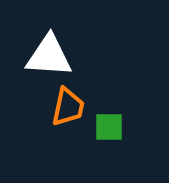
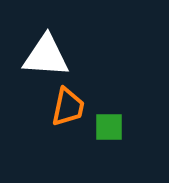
white triangle: moved 3 px left
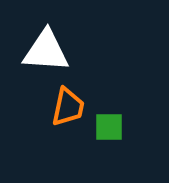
white triangle: moved 5 px up
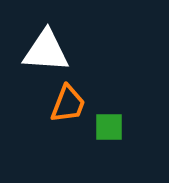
orange trapezoid: moved 3 px up; rotated 9 degrees clockwise
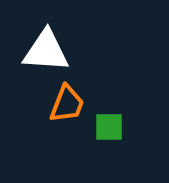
orange trapezoid: moved 1 px left
